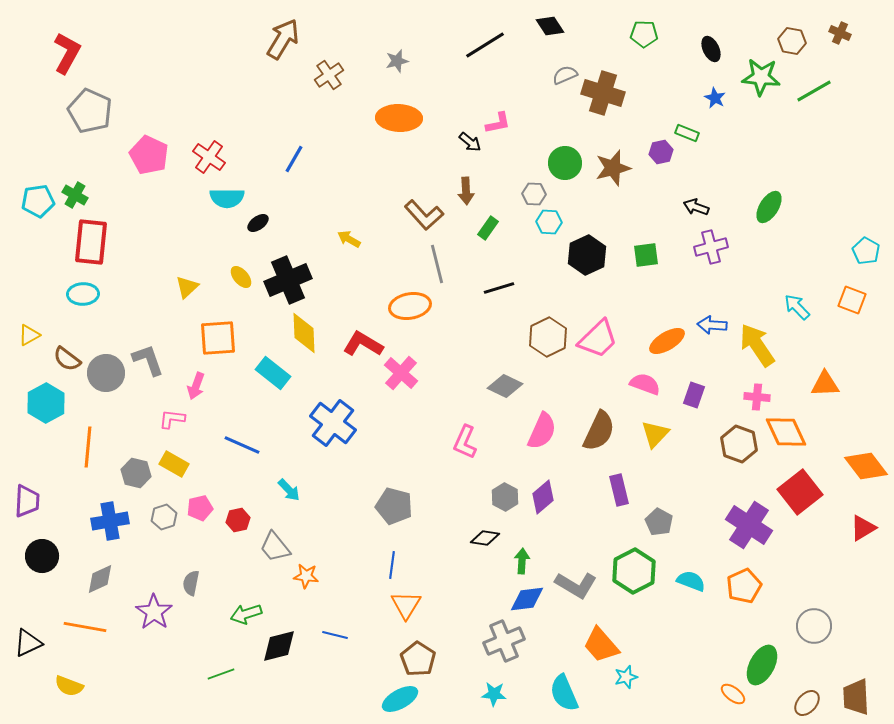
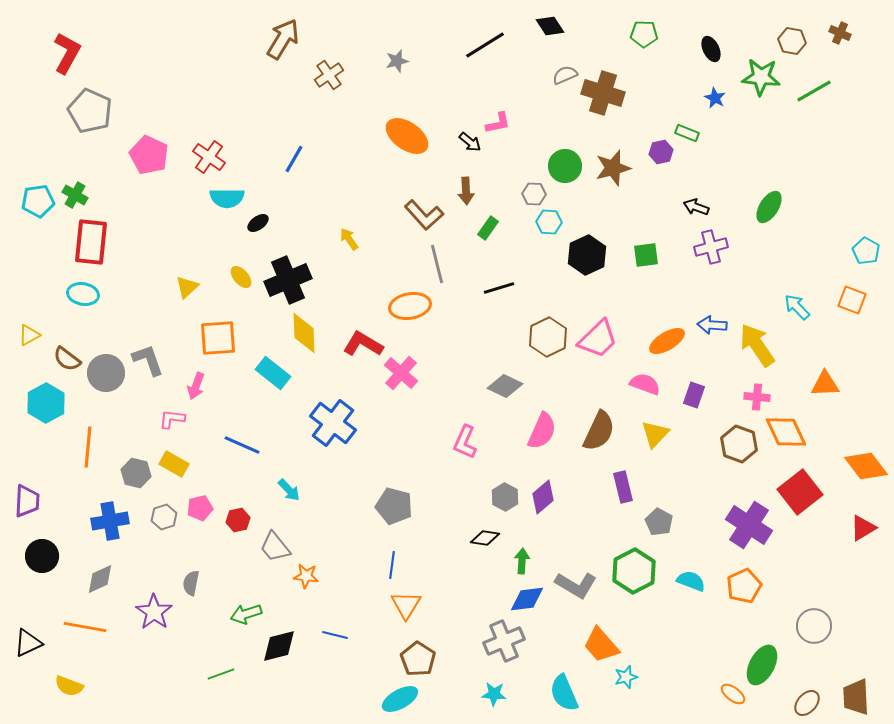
orange ellipse at (399, 118): moved 8 px right, 18 px down; rotated 33 degrees clockwise
green circle at (565, 163): moved 3 px down
yellow arrow at (349, 239): rotated 25 degrees clockwise
cyan ellipse at (83, 294): rotated 12 degrees clockwise
purple rectangle at (619, 490): moved 4 px right, 3 px up
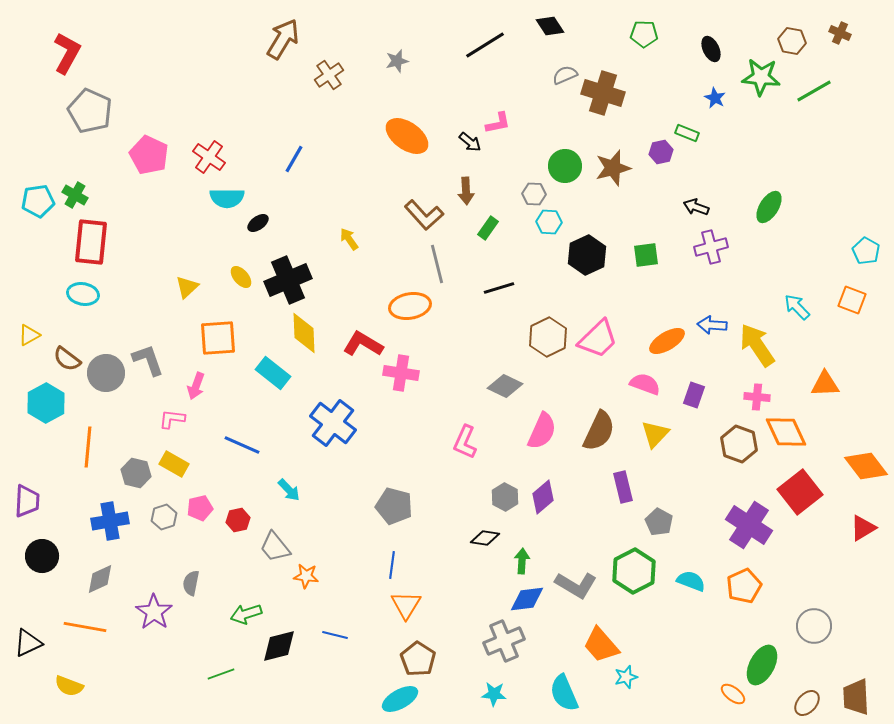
pink cross at (401, 373): rotated 32 degrees counterclockwise
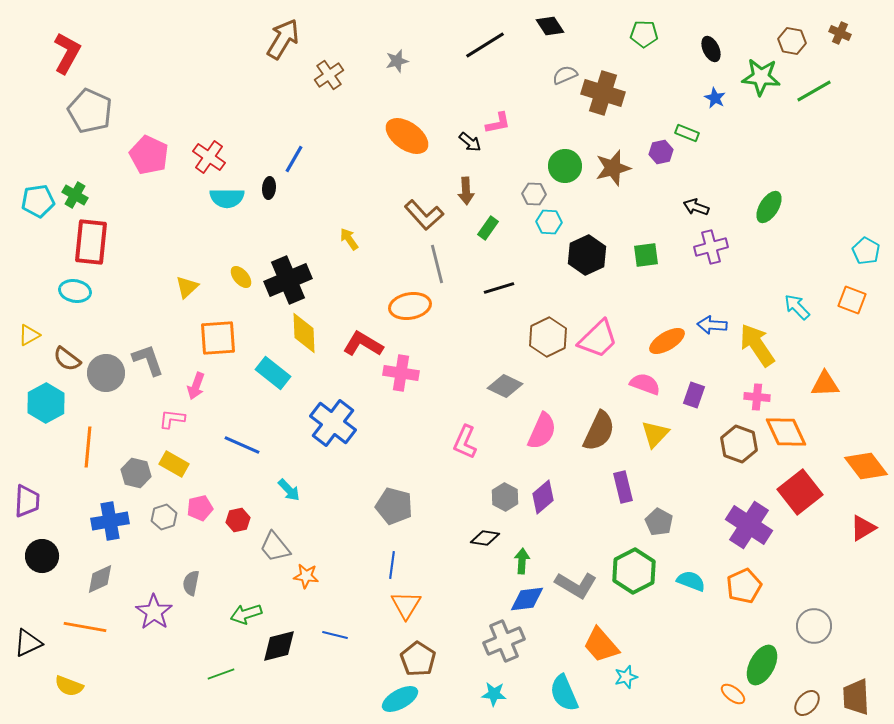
black ellipse at (258, 223): moved 11 px right, 35 px up; rotated 50 degrees counterclockwise
cyan ellipse at (83, 294): moved 8 px left, 3 px up
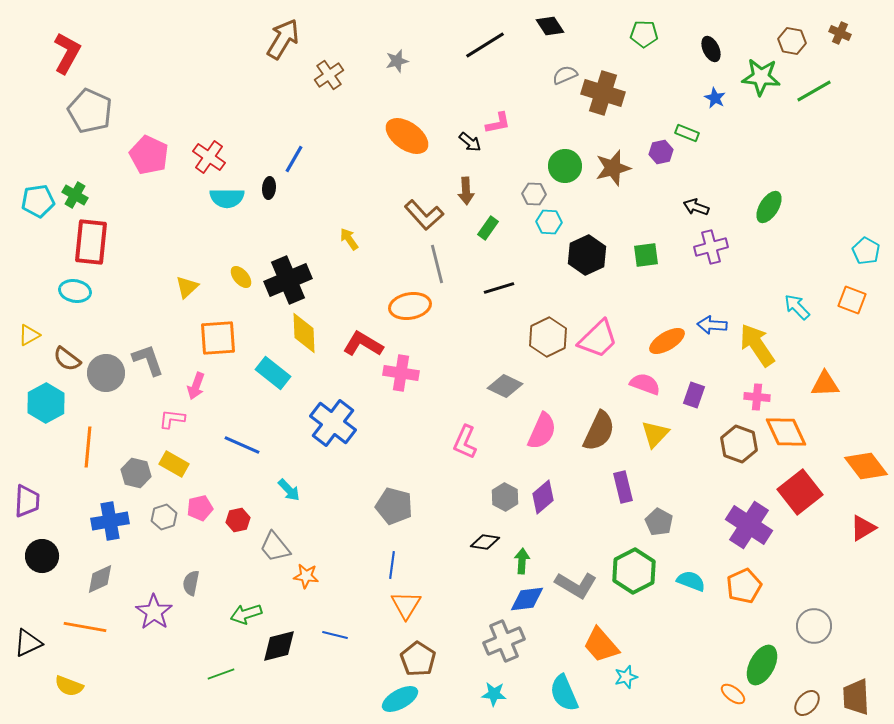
black diamond at (485, 538): moved 4 px down
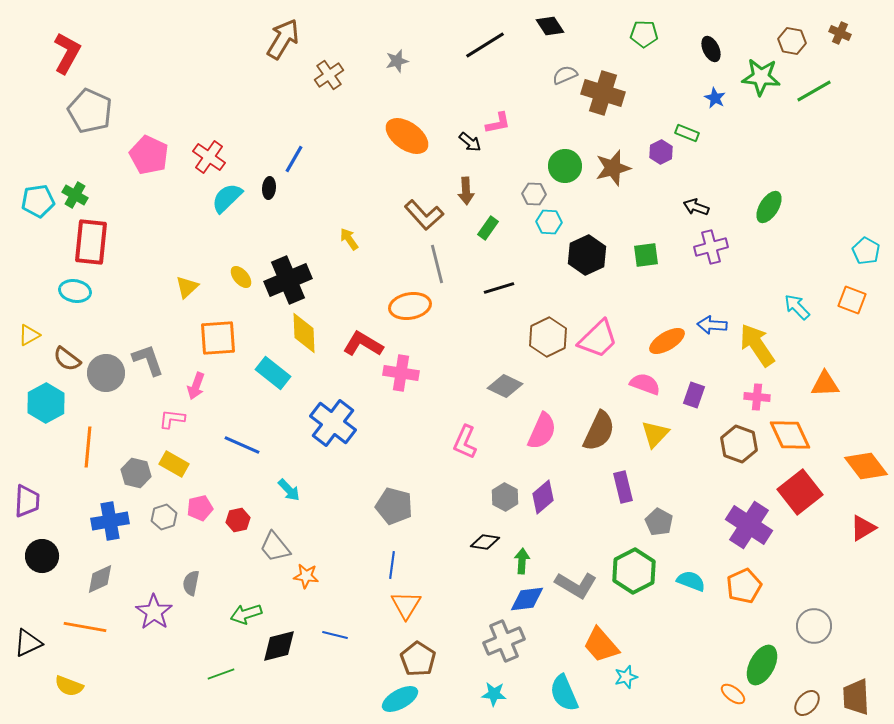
purple hexagon at (661, 152): rotated 15 degrees counterclockwise
cyan semicircle at (227, 198): rotated 136 degrees clockwise
orange diamond at (786, 432): moved 4 px right, 3 px down
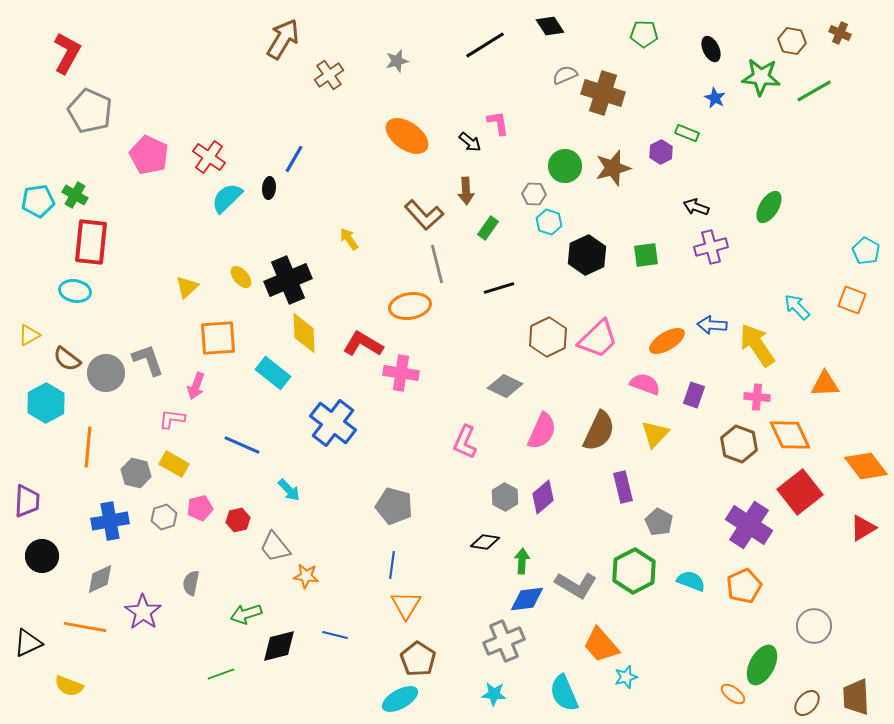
pink L-shape at (498, 123): rotated 88 degrees counterclockwise
cyan hexagon at (549, 222): rotated 15 degrees clockwise
purple star at (154, 612): moved 11 px left
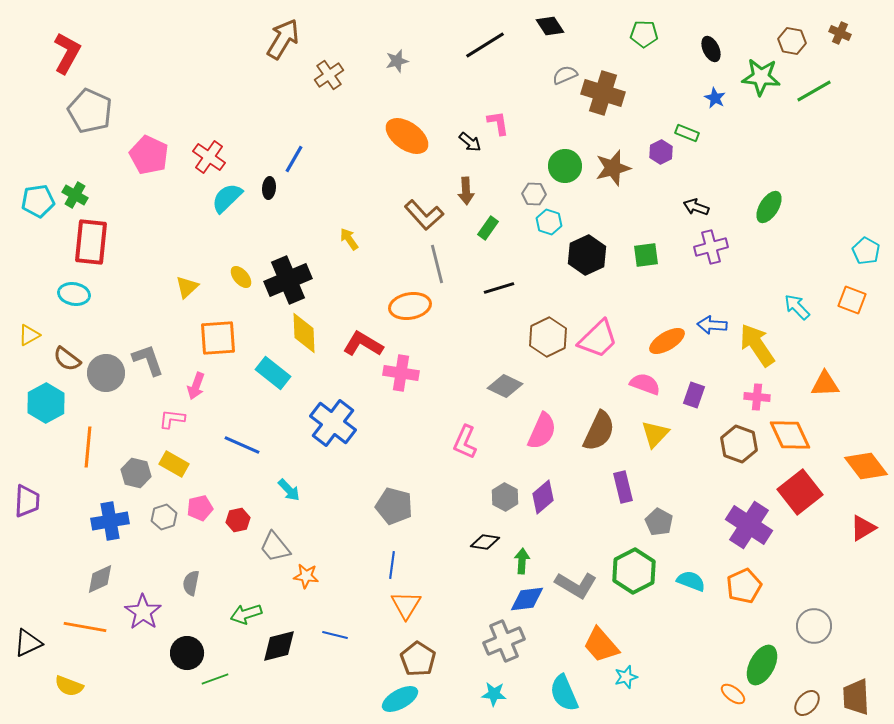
cyan ellipse at (75, 291): moved 1 px left, 3 px down
black circle at (42, 556): moved 145 px right, 97 px down
green line at (221, 674): moved 6 px left, 5 px down
